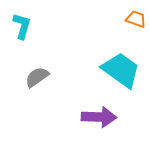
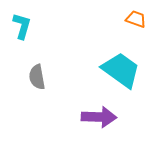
gray semicircle: rotated 65 degrees counterclockwise
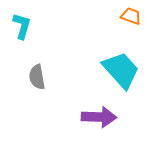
orange trapezoid: moved 5 px left, 3 px up
cyan trapezoid: rotated 12 degrees clockwise
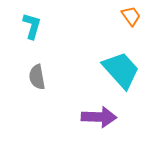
orange trapezoid: rotated 35 degrees clockwise
cyan L-shape: moved 10 px right
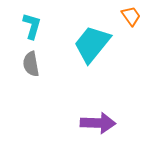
cyan trapezoid: moved 29 px left, 26 px up; rotated 99 degrees counterclockwise
gray semicircle: moved 6 px left, 13 px up
purple arrow: moved 1 px left, 6 px down
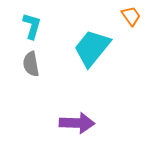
cyan trapezoid: moved 4 px down
purple arrow: moved 21 px left
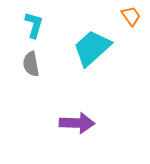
cyan L-shape: moved 2 px right, 1 px up
cyan trapezoid: rotated 9 degrees clockwise
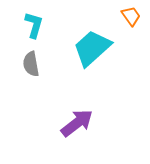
purple arrow: rotated 40 degrees counterclockwise
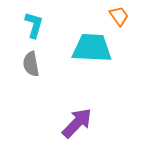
orange trapezoid: moved 12 px left
cyan trapezoid: rotated 45 degrees clockwise
purple arrow: rotated 8 degrees counterclockwise
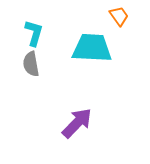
cyan L-shape: moved 8 px down
